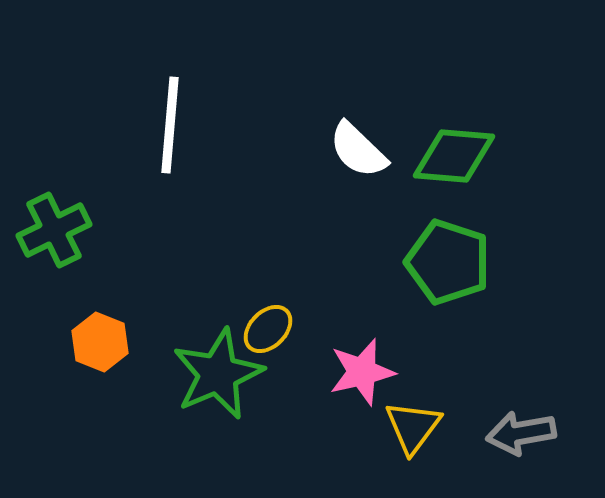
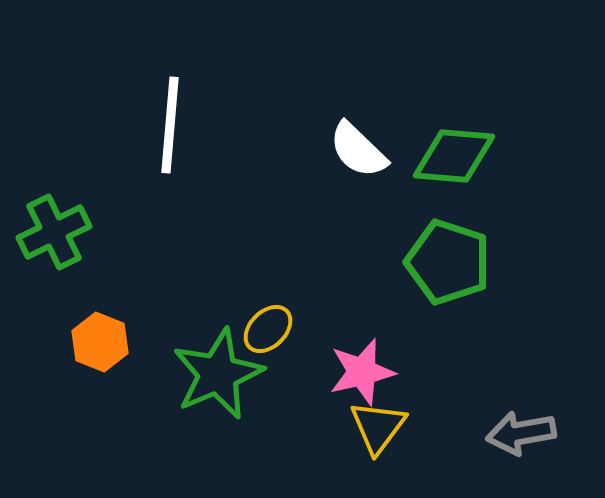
green cross: moved 2 px down
yellow triangle: moved 35 px left
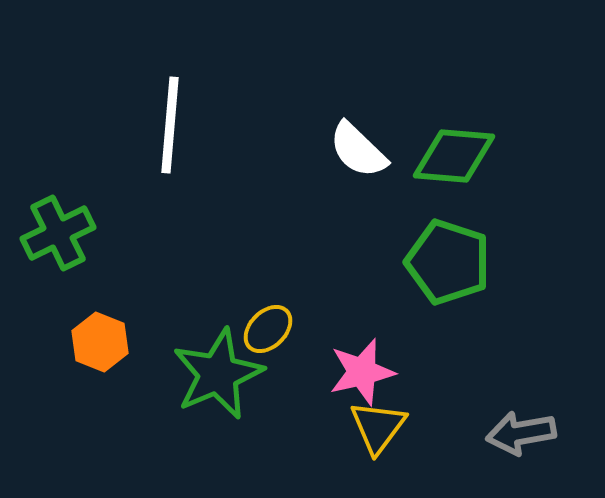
green cross: moved 4 px right, 1 px down
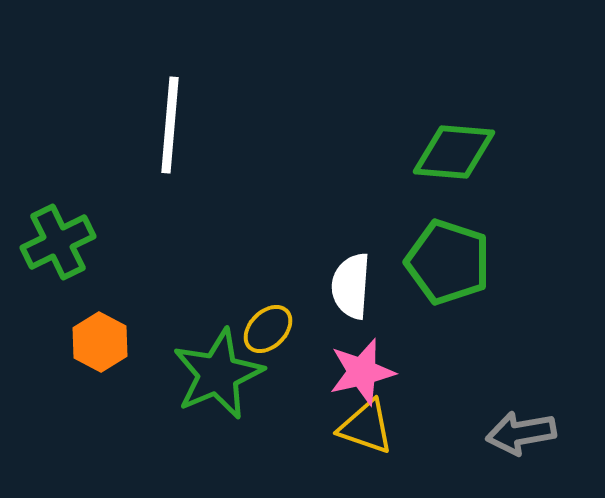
white semicircle: moved 7 px left, 136 px down; rotated 50 degrees clockwise
green diamond: moved 4 px up
green cross: moved 9 px down
orange hexagon: rotated 6 degrees clockwise
yellow triangle: moved 12 px left; rotated 48 degrees counterclockwise
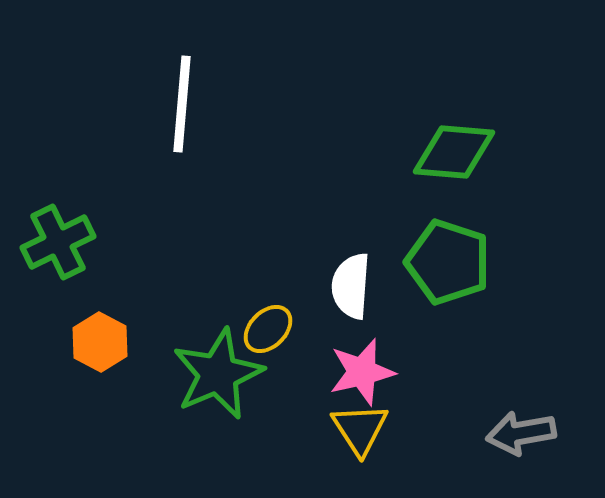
white line: moved 12 px right, 21 px up
yellow triangle: moved 6 px left, 2 px down; rotated 38 degrees clockwise
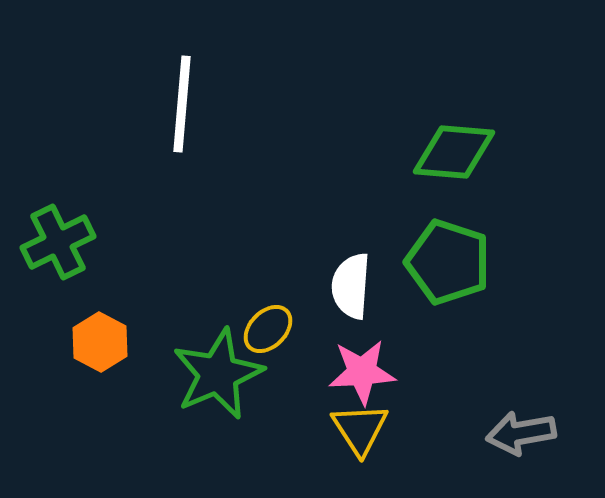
pink star: rotated 10 degrees clockwise
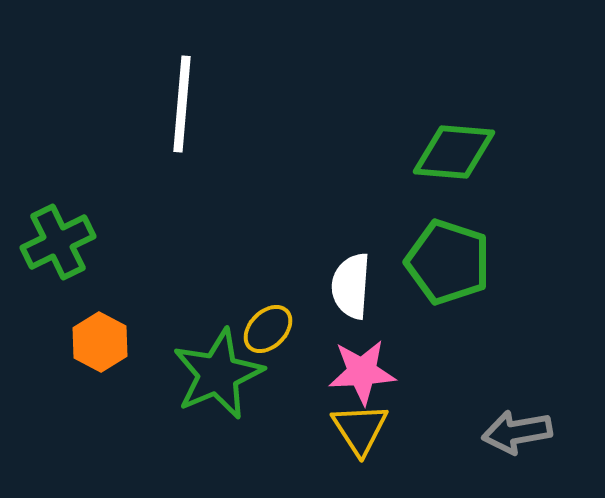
gray arrow: moved 4 px left, 1 px up
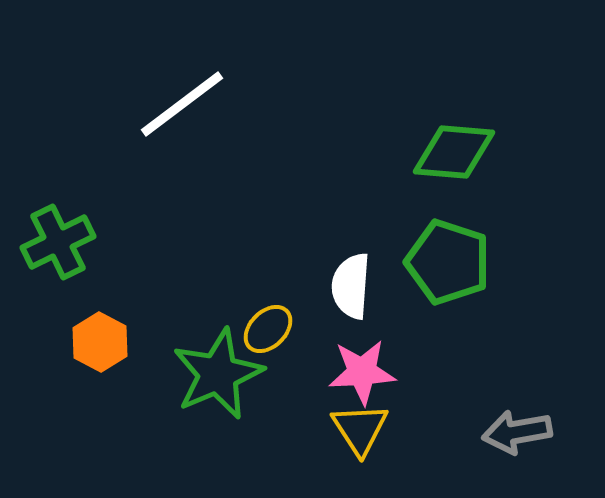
white line: rotated 48 degrees clockwise
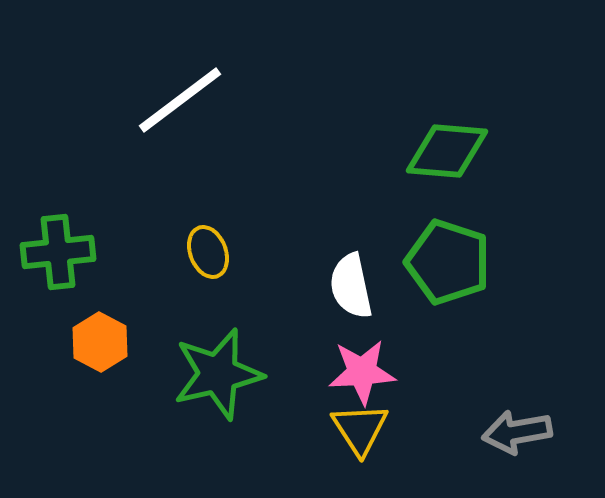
white line: moved 2 px left, 4 px up
green diamond: moved 7 px left, 1 px up
green cross: moved 10 px down; rotated 20 degrees clockwise
white semicircle: rotated 16 degrees counterclockwise
yellow ellipse: moved 60 px left, 77 px up; rotated 66 degrees counterclockwise
green star: rotated 10 degrees clockwise
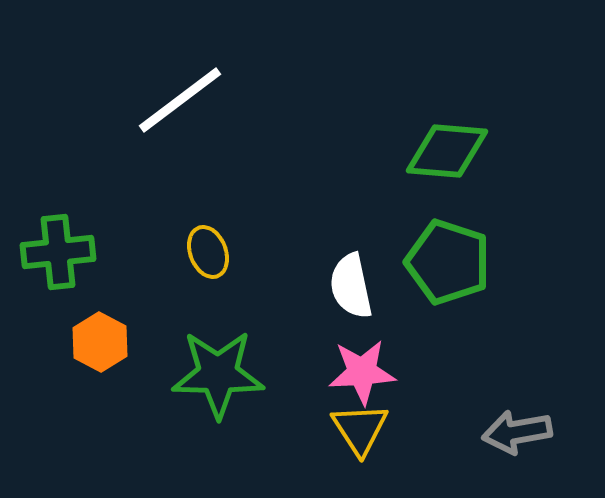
green star: rotated 14 degrees clockwise
